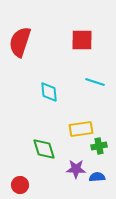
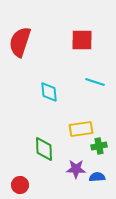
green diamond: rotated 15 degrees clockwise
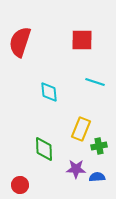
yellow rectangle: rotated 60 degrees counterclockwise
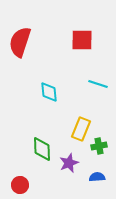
cyan line: moved 3 px right, 2 px down
green diamond: moved 2 px left
purple star: moved 7 px left, 6 px up; rotated 24 degrees counterclockwise
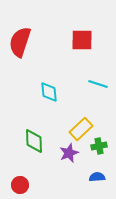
yellow rectangle: rotated 25 degrees clockwise
green diamond: moved 8 px left, 8 px up
purple star: moved 10 px up
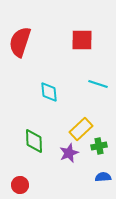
blue semicircle: moved 6 px right
